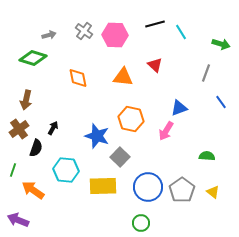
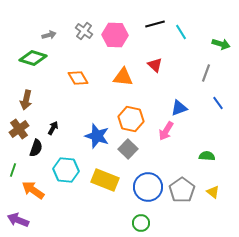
orange diamond: rotated 20 degrees counterclockwise
blue line: moved 3 px left, 1 px down
gray square: moved 8 px right, 8 px up
yellow rectangle: moved 2 px right, 6 px up; rotated 24 degrees clockwise
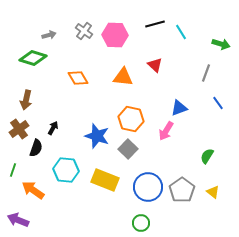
green semicircle: rotated 63 degrees counterclockwise
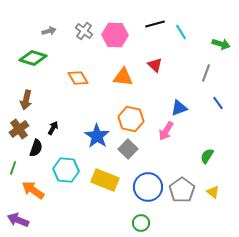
gray arrow: moved 4 px up
blue star: rotated 15 degrees clockwise
green line: moved 2 px up
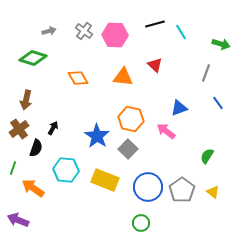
pink arrow: rotated 96 degrees clockwise
orange arrow: moved 2 px up
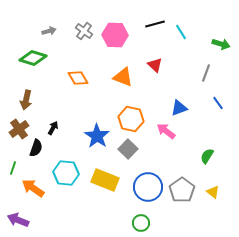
orange triangle: rotated 15 degrees clockwise
cyan hexagon: moved 3 px down
